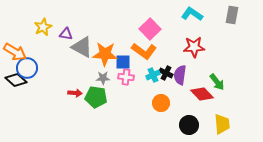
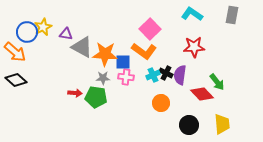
orange arrow: rotated 10 degrees clockwise
blue circle: moved 36 px up
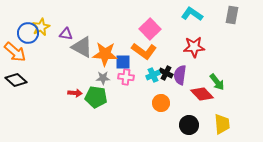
yellow star: moved 2 px left
blue circle: moved 1 px right, 1 px down
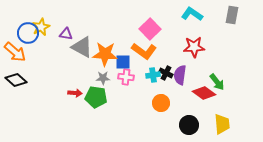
cyan cross: rotated 16 degrees clockwise
red diamond: moved 2 px right, 1 px up; rotated 10 degrees counterclockwise
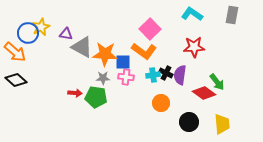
black circle: moved 3 px up
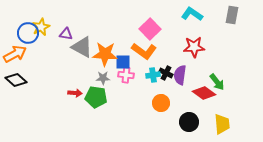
orange arrow: moved 2 px down; rotated 70 degrees counterclockwise
pink cross: moved 2 px up
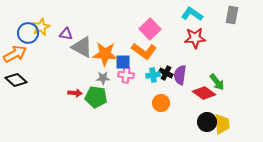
red star: moved 1 px right, 9 px up
black circle: moved 18 px right
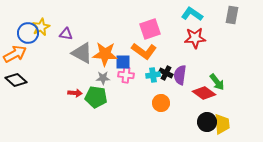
pink square: rotated 25 degrees clockwise
gray triangle: moved 6 px down
